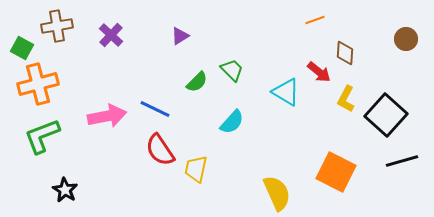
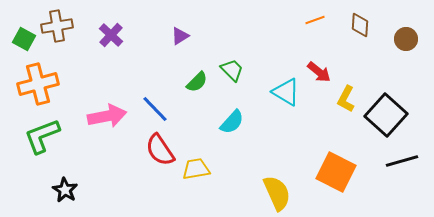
green square: moved 2 px right, 9 px up
brown diamond: moved 15 px right, 28 px up
blue line: rotated 20 degrees clockwise
yellow trapezoid: rotated 68 degrees clockwise
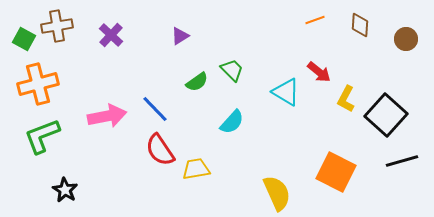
green semicircle: rotated 10 degrees clockwise
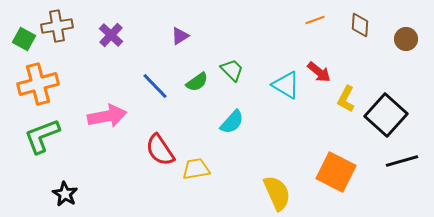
cyan triangle: moved 7 px up
blue line: moved 23 px up
black star: moved 4 px down
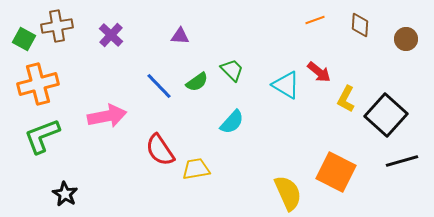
purple triangle: rotated 36 degrees clockwise
blue line: moved 4 px right
yellow semicircle: moved 11 px right
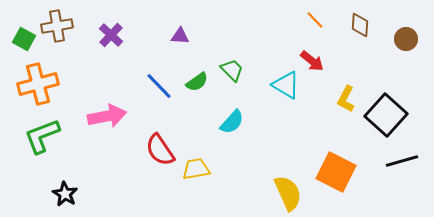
orange line: rotated 66 degrees clockwise
red arrow: moved 7 px left, 11 px up
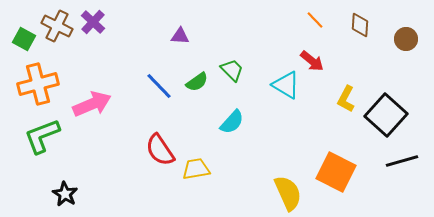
brown cross: rotated 36 degrees clockwise
purple cross: moved 18 px left, 13 px up
pink arrow: moved 15 px left, 12 px up; rotated 12 degrees counterclockwise
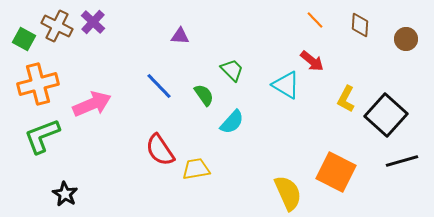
green semicircle: moved 7 px right, 13 px down; rotated 90 degrees counterclockwise
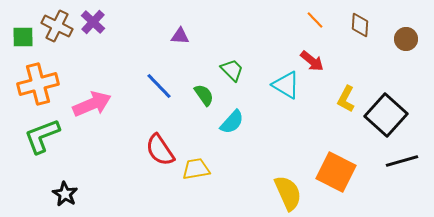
green square: moved 1 px left, 2 px up; rotated 30 degrees counterclockwise
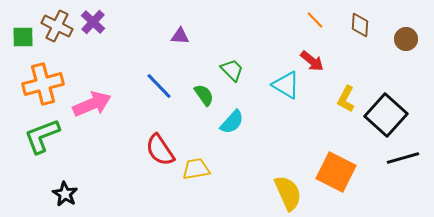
orange cross: moved 5 px right
black line: moved 1 px right, 3 px up
